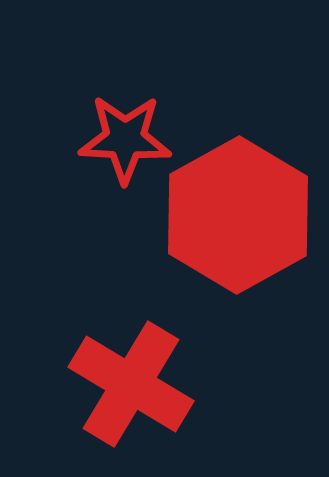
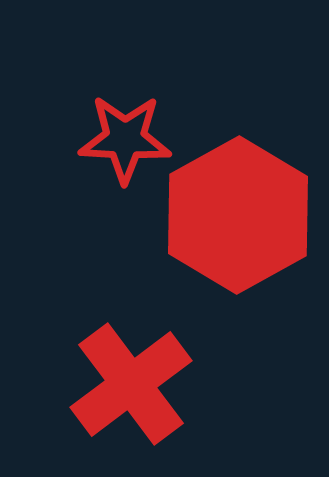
red cross: rotated 22 degrees clockwise
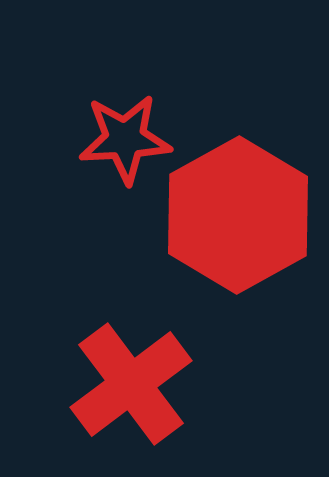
red star: rotated 6 degrees counterclockwise
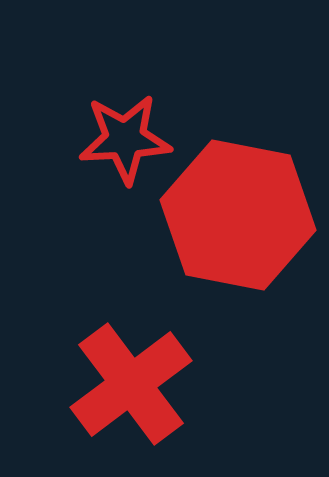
red hexagon: rotated 20 degrees counterclockwise
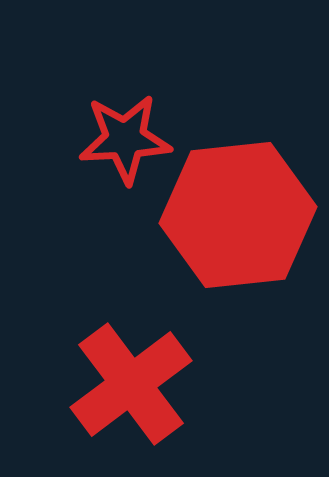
red hexagon: rotated 17 degrees counterclockwise
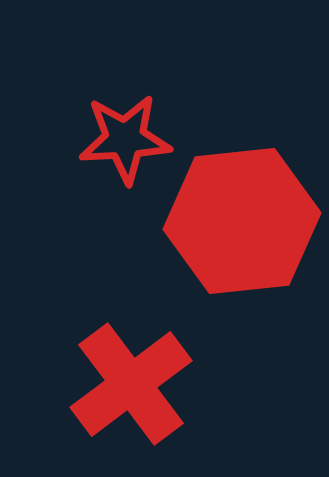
red hexagon: moved 4 px right, 6 px down
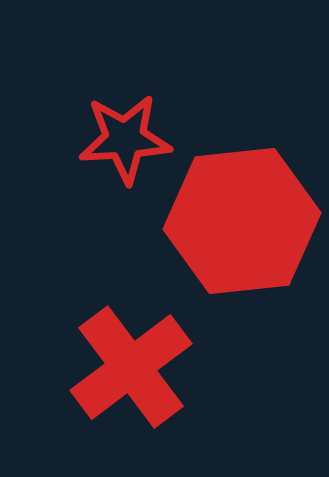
red cross: moved 17 px up
